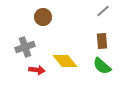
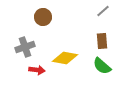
yellow diamond: moved 3 px up; rotated 40 degrees counterclockwise
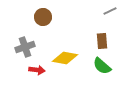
gray line: moved 7 px right; rotated 16 degrees clockwise
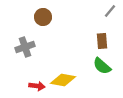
gray line: rotated 24 degrees counterclockwise
yellow diamond: moved 2 px left, 22 px down
red arrow: moved 16 px down
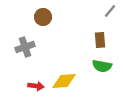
brown rectangle: moved 2 px left, 1 px up
green semicircle: rotated 30 degrees counterclockwise
yellow diamond: moved 1 px right, 1 px down; rotated 15 degrees counterclockwise
red arrow: moved 1 px left
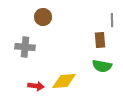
gray line: moved 2 px right, 9 px down; rotated 40 degrees counterclockwise
gray cross: rotated 24 degrees clockwise
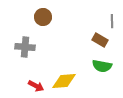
gray line: moved 1 px down
brown rectangle: rotated 56 degrees counterclockwise
red arrow: rotated 21 degrees clockwise
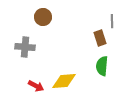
brown rectangle: moved 2 px up; rotated 42 degrees clockwise
green semicircle: rotated 84 degrees clockwise
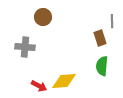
red arrow: moved 3 px right
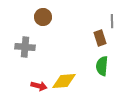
red arrow: rotated 14 degrees counterclockwise
